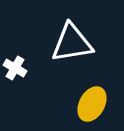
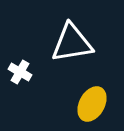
white cross: moved 5 px right, 4 px down
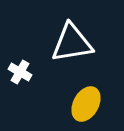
yellow ellipse: moved 6 px left
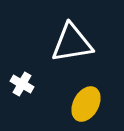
white cross: moved 2 px right, 12 px down
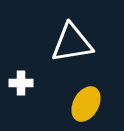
white cross: moved 1 px left, 1 px up; rotated 30 degrees counterclockwise
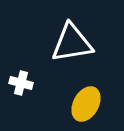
white cross: rotated 15 degrees clockwise
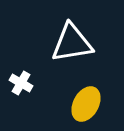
white cross: rotated 15 degrees clockwise
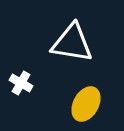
white triangle: rotated 18 degrees clockwise
